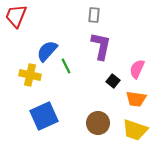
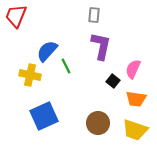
pink semicircle: moved 4 px left
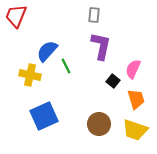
orange trapezoid: rotated 115 degrees counterclockwise
brown circle: moved 1 px right, 1 px down
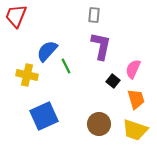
yellow cross: moved 3 px left
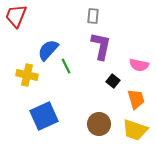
gray rectangle: moved 1 px left, 1 px down
blue semicircle: moved 1 px right, 1 px up
pink semicircle: moved 6 px right, 4 px up; rotated 102 degrees counterclockwise
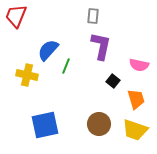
green line: rotated 49 degrees clockwise
blue square: moved 1 px right, 9 px down; rotated 12 degrees clockwise
